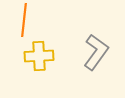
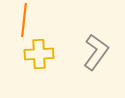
yellow cross: moved 2 px up
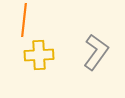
yellow cross: moved 1 px down
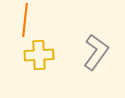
orange line: moved 1 px right
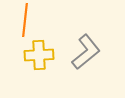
gray L-shape: moved 10 px left; rotated 15 degrees clockwise
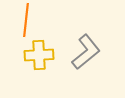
orange line: moved 1 px right
